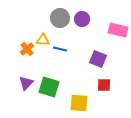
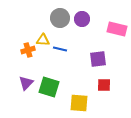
pink rectangle: moved 1 px left, 1 px up
orange cross: moved 1 px right, 1 px down; rotated 24 degrees clockwise
purple square: rotated 30 degrees counterclockwise
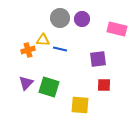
yellow square: moved 1 px right, 2 px down
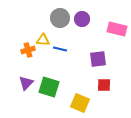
yellow square: moved 2 px up; rotated 18 degrees clockwise
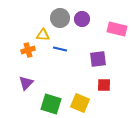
yellow triangle: moved 5 px up
green square: moved 2 px right, 17 px down
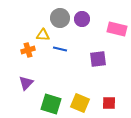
red square: moved 5 px right, 18 px down
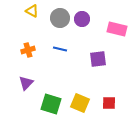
yellow triangle: moved 11 px left, 24 px up; rotated 24 degrees clockwise
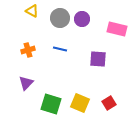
purple square: rotated 12 degrees clockwise
red square: rotated 32 degrees counterclockwise
